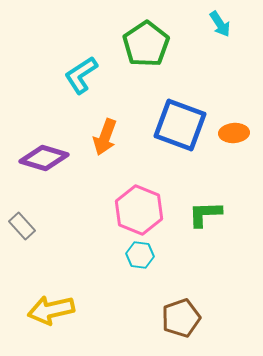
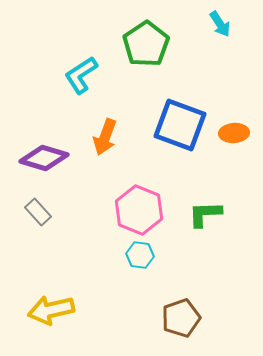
gray rectangle: moved 16 px right, 14 px up
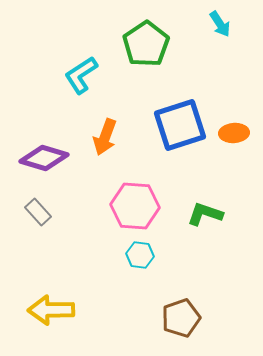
blue square: rotated 38 degrees counterclockwise
pink hexagon: moved 4 px left, 4 px up; rotated 18 degrees counterclockwise
green L-shape: rotated 21 degrees clockwise
yellow arrow: rotated 12 degrees clockwise
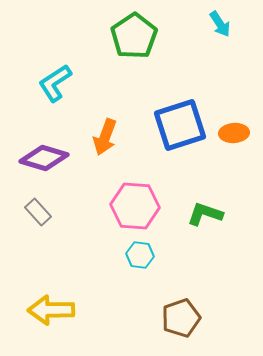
green pentagon: moved 12 px left, 8 px up
cyan L-shape: moved 26 px left, 8 px down
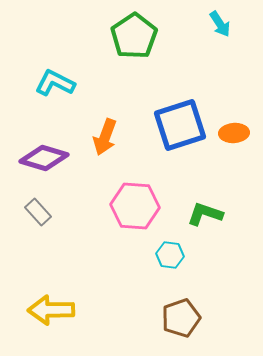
cyan L-shape: rotated 60 degrees clockwise
cyan hexagon: moved 30 px right
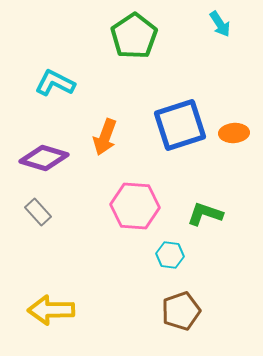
brown pentagon: moved 7 px up
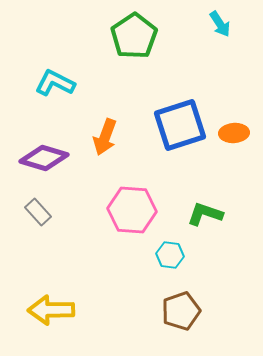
pink hexagon: moved 3 px left, 4 px down
